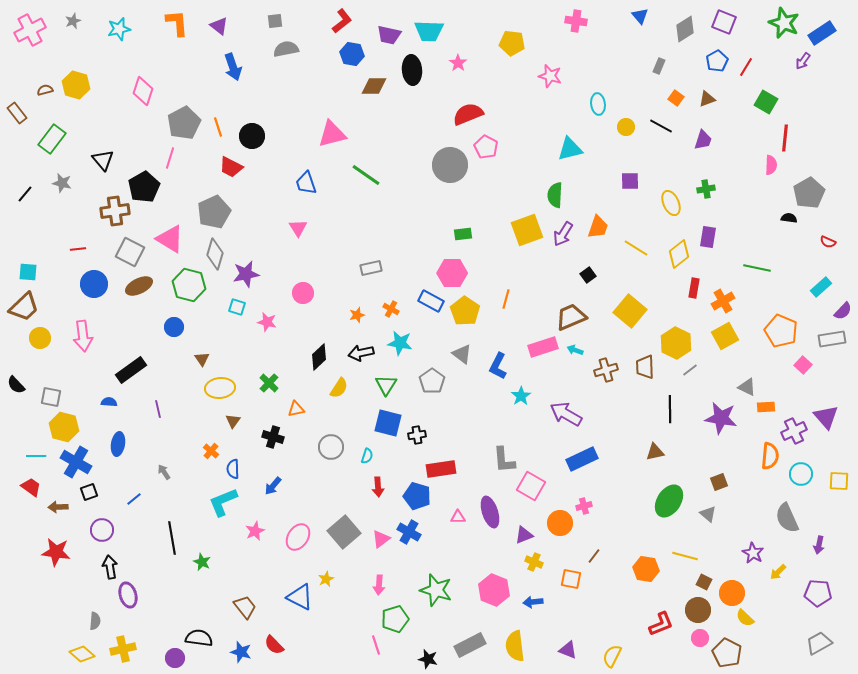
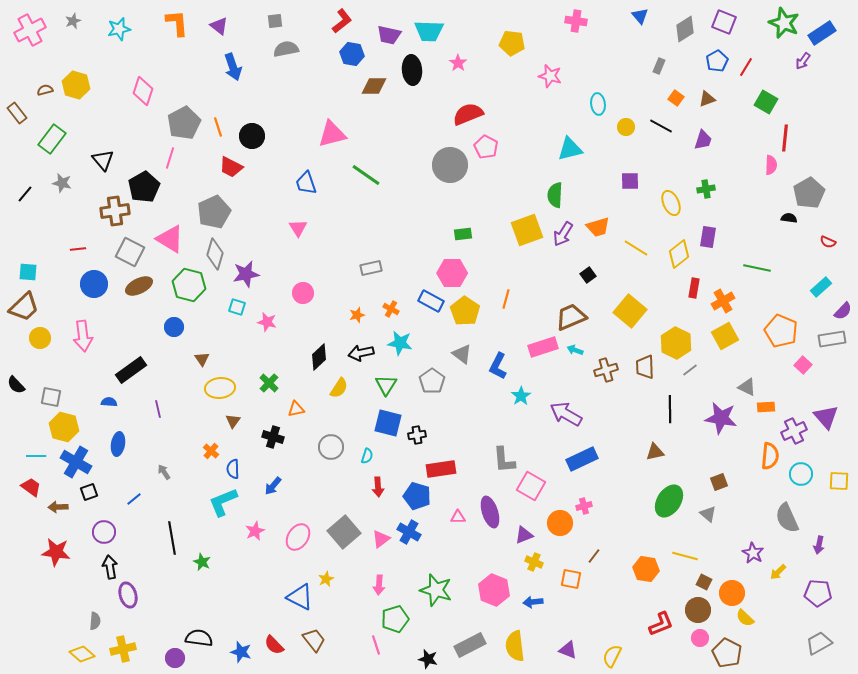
orange trapezoid at (598, 227): rotated 55 degrees clockwise
purple circle at (102, 530): moved 2 px right, 2 px down
brown trapezoid at (245, 607): moved 69 px right, 33 px down
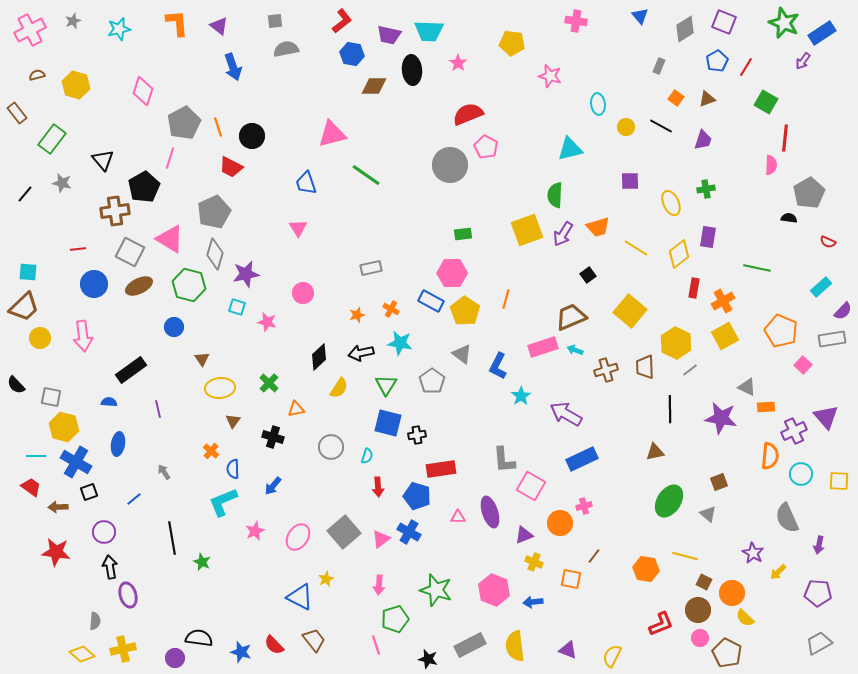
brown semicircle at (45, 90): moved 8 px left, 15 px up
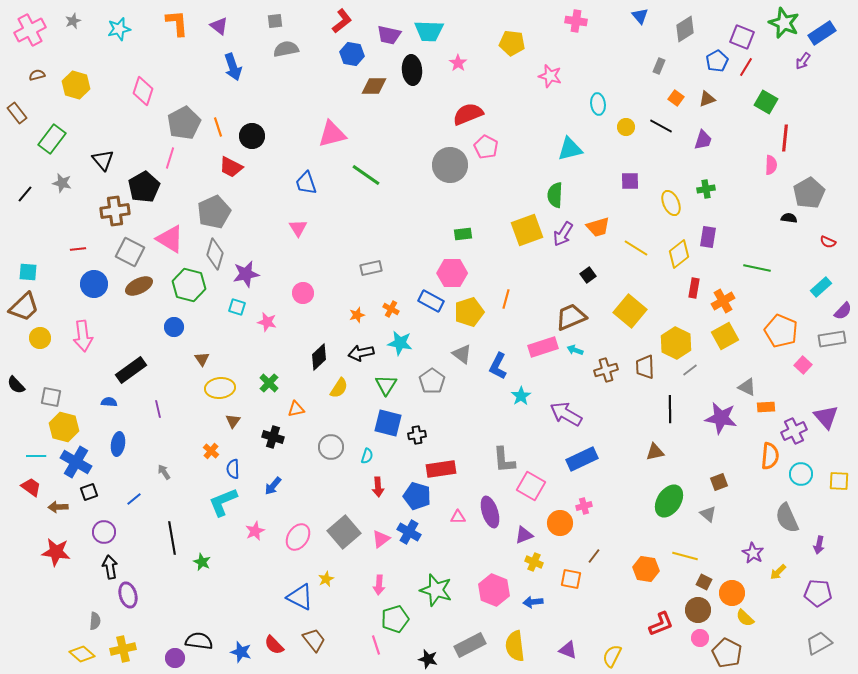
purple square at (724, 22): moved 18 px right, 15 px down
yellow pentagon at (465, 311): moved 4 px right, 1 px down; rotated 20 degrees clockwise
black semicircle at (199, 638): moved 3 px down
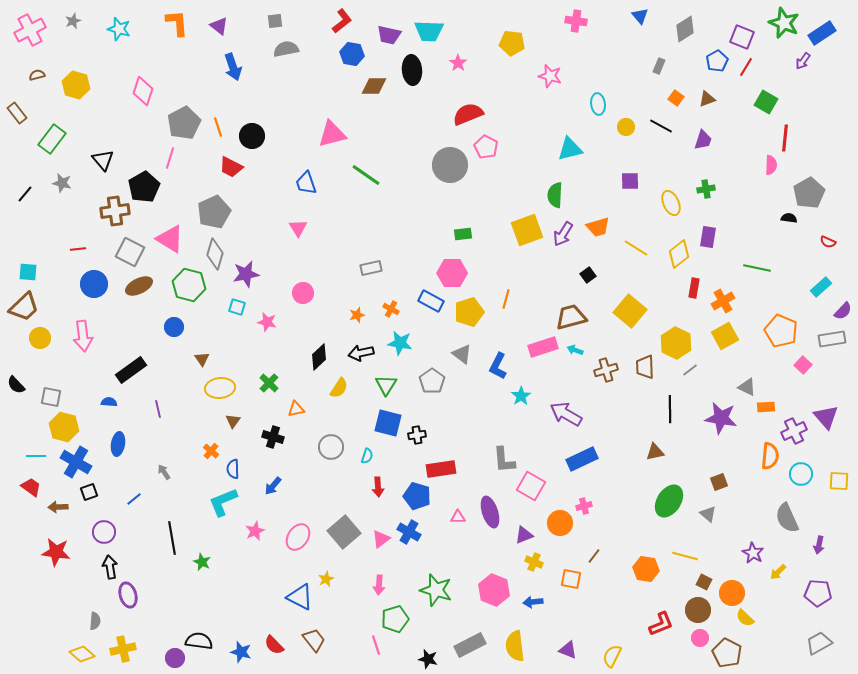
cyan star at (119, 29): rotated 30 degrees clockwise
brown trapezoid at (571, 317): rotated 8 degrees clockwise
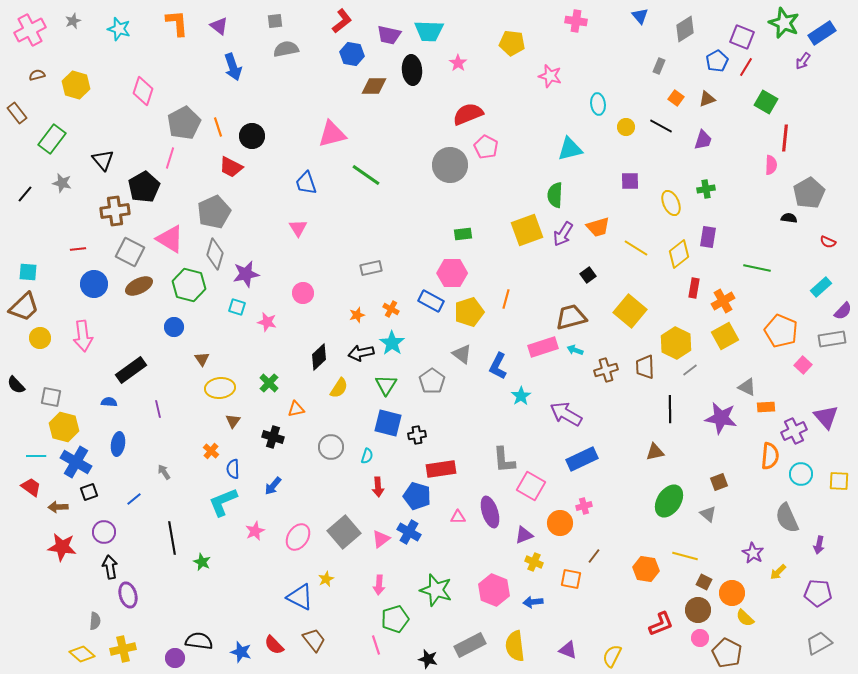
cyan star at (400, 343): moved 8 px left; rotated 25 degrees clockwise
red star at (56, 552): moved 6 px right, 5 px up
